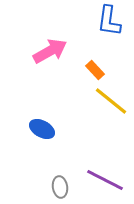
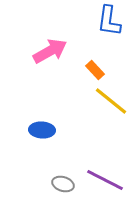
blue ellipse: moved 1 px down; rotated 25 degrees counterclockwise
gray ellipse: moved 3 px right, 3 px up; rotated 65 degrees counterclockwise
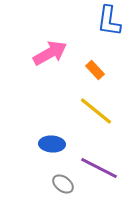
pink arrow: moved 2 px down
yellow line: moved 15 px left, 10 px down
blue ellipse: moved 10 px right, 14 px down
purple line: moved 6 px left, 12 px up
gray ellipse: rotated 20 degrees clockwise
